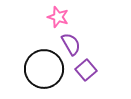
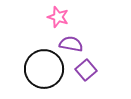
purple semicircle: rotated 50 degrees counterclockwise
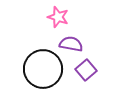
black circle: moved 1 px left
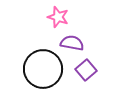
purple semicircle: moved 1 px right, 1 px up
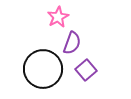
pink star: rotated 25 degrees clockwise
purple semicircle: rotated 100 degrees clockwise
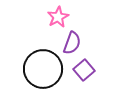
purple square: moved 2 px left
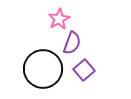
pink star: moved 1 px right, 2 px down
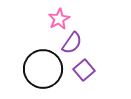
purple semicircle: rotated 15 degrees clockwise
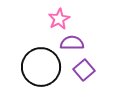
purple semicircle: rotated 125 degrees counterclockwise
black circle: moved 2 px left, 2 px up
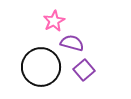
pink star: moved 5 px left, 2 px down
purple semicircle: rotated 15 degrees clockwise
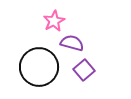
black circle: moved 2 px left
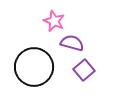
pink star: rotated 20 degrees counterclockwise
black circle: moved 5 px left
